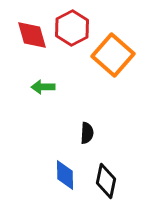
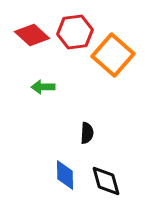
red hexagon: moved 3 px right, 4 px down; rotated 20 degrees clockwise
red diamond: rotated 32 degrees counterclockwise
black diamond: rotated 28 degrees counterclockwise
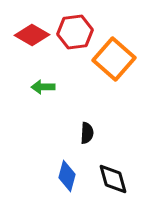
red diamond: rotated 12 degrees counterclockwise
orange square: moved 1 px right, 4 px down
blue diamond: moved 2 px right, 1 px down; rotated 16 degrees clockwise
black diamond: moved 7 px right, 2 px up
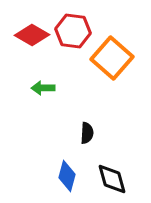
red hexagon: moved 2 px left, 1 px up; rotated 16 degrees clockwise
orange square: moved 2 px left, 1 px up
green arrow: moved 1 px down
black diamond: moved 1 px left
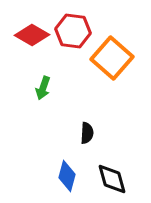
green arrow: rotated 70 degrees counterclockwise
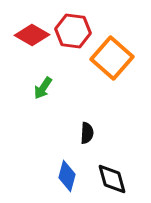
green arrow: rotated 15 degrees clockwise
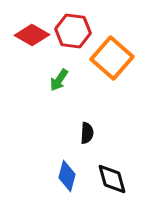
green arrow: moved 16 px right, 8 px up
